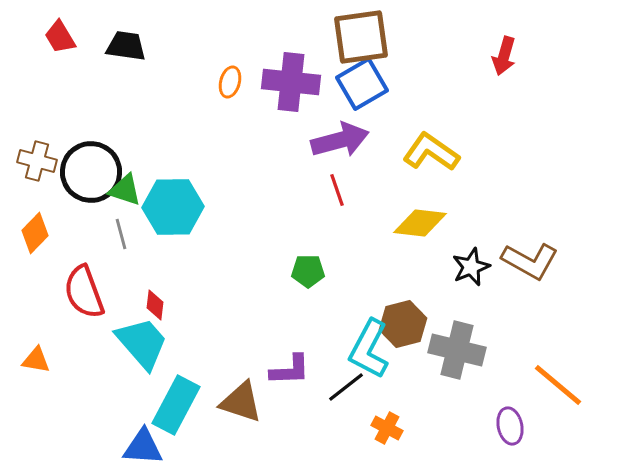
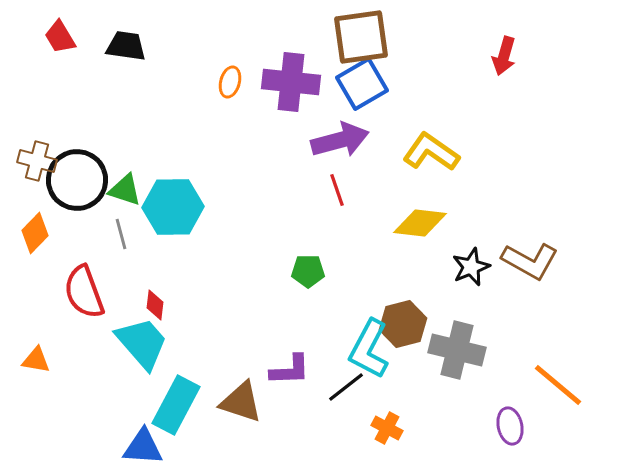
black circle: moved 14 px left, 8 px down
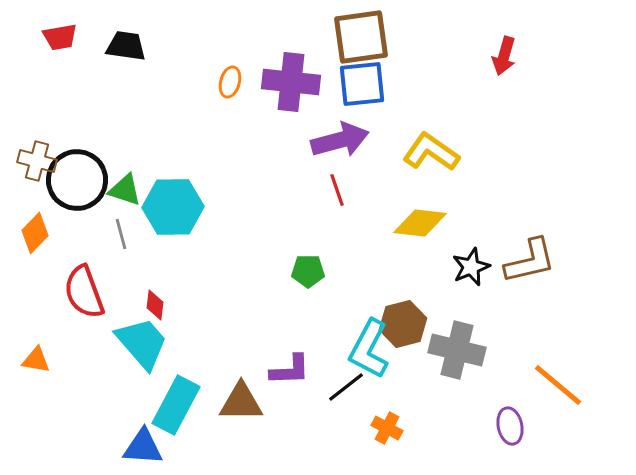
red trapezoid: rotated 69 degrees counterclockwise
blue square: rotated 24 degrees clockwise
brown L-shape: rotated 42 degrees counterclockwise
brown triangle: rotated 18 degrees counterclockwise
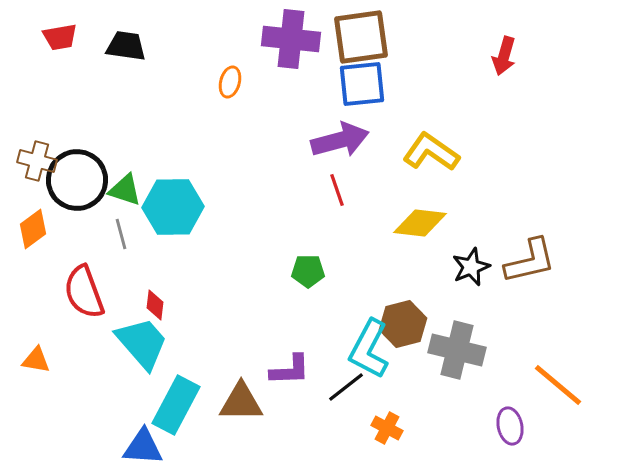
purple cross: moved 43 px up
orange diamond: moved 2 px left, 4 px up; rotated 9 degrees clockwise
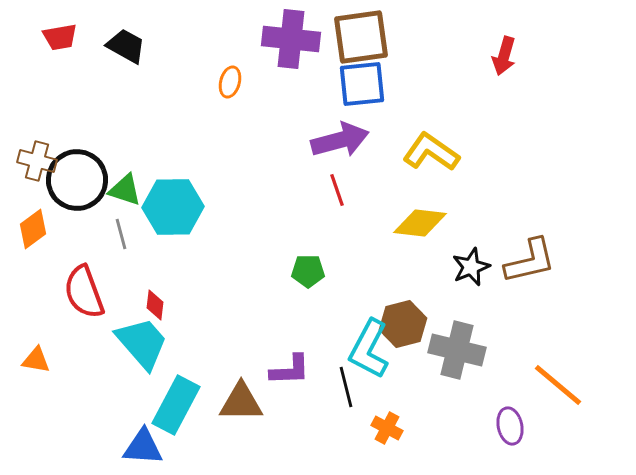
black trapezoid: rotated 21 degrees clockwise
black line: rotated 66 degrees counterclockwise
